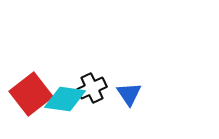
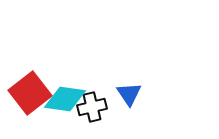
black cross: moved 19 px down; rotated 12 degrees clockwise
red square: moved 1 px left, 1 px up
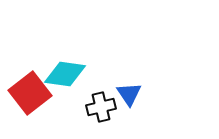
cyan diamond: moved 25 px up
black cross: moved 9 px right
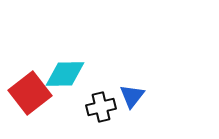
cyan diamond: rotated 9 degrees counterclockwise
blue triangle: moved 3 px right, 2 px down; rotated 12 degrees clockwise
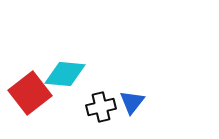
cyan diamond: rotated 6 degrees clockwise
blue triangle: moved 6 px down
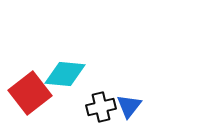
blue triangle: moved 3 px left, 4 px down
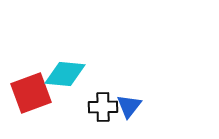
red square: moved 1 px right; rotated 18 degrees clockwise
black cross: moved 2 px right; rotated 12 degrees clockwise
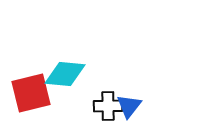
red square: rotated 6 degrees clockwise
black cross: moved 5 px right, 1 px up
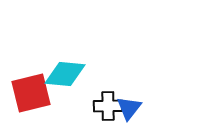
blue triangle: moved 2 px down
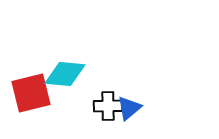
blue triangle: rotated 12 degrees clockwise
